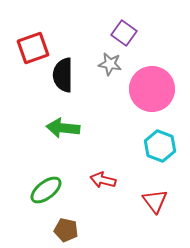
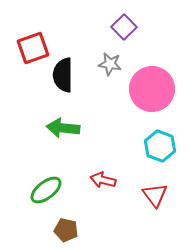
purple square: moved 6 px up; rotated 10 degrees clockwise
red triangle: moved 6 px up
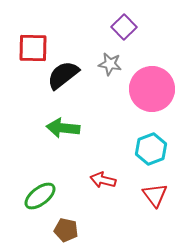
red square: rotated 20 degrees clockwise
black semicircle: rotated 52 degrees clockwise
cyan hexagon: moved 9 px left, 3 px down; rotated 20 degrees clockwise
green ellipse: moved 6 px left, 6 px down
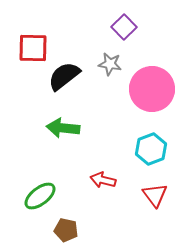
black semicircle: moved 1 px right, 1 px down
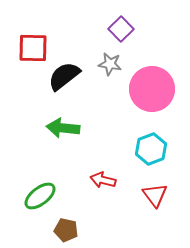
purple square: moved 3 px left, 2 px down
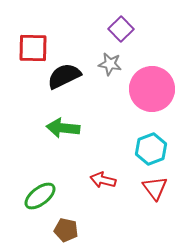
black semicircle: rotated 12 degrees clockwise
red triangle: moved 7 px up
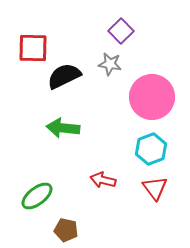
purple square: moved 2 px down
pink circle: moved 8 px down
green ellipse: moved 3 px left
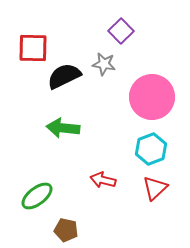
gray star: moved 6 px left
red triangle: rotated 24 degrees clockwise
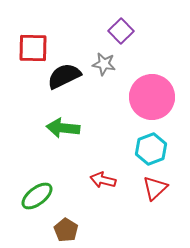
brown pentagon: rotated 20 degrees clockwise
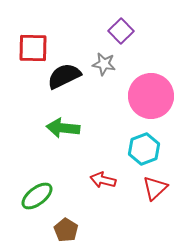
pink circle: moved 1 px left, 1 px up
cyan hexagon: moved 7 px left
